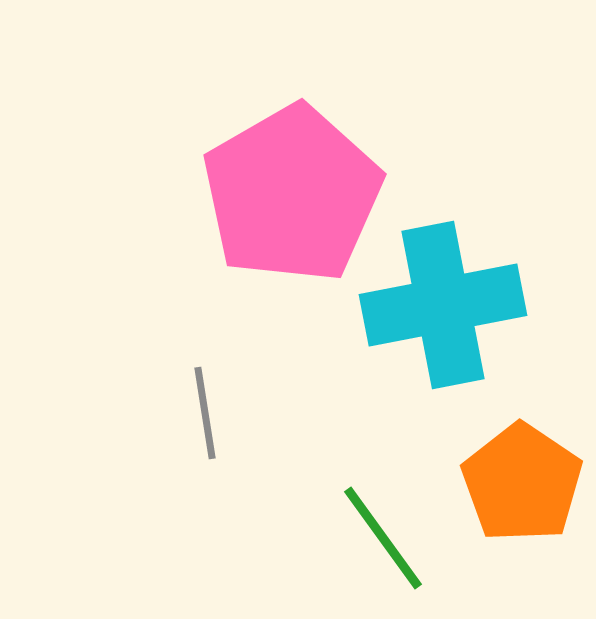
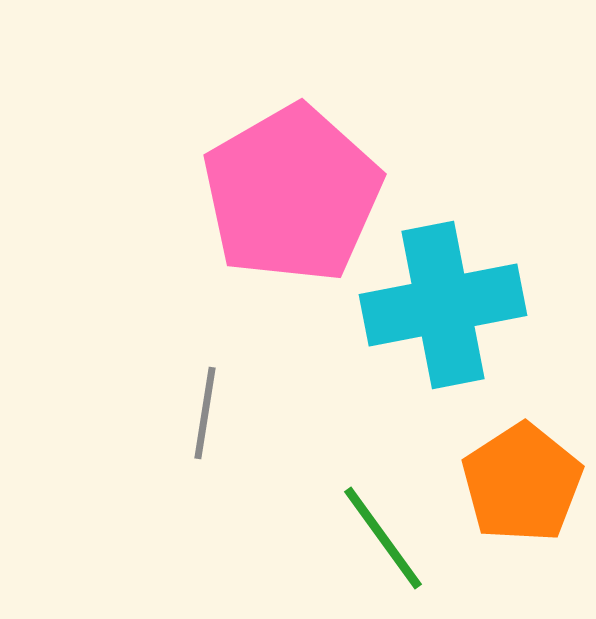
gray line: rotated 18 degrees clockwise
orange pentagon: rotated 5 degrees clockwise
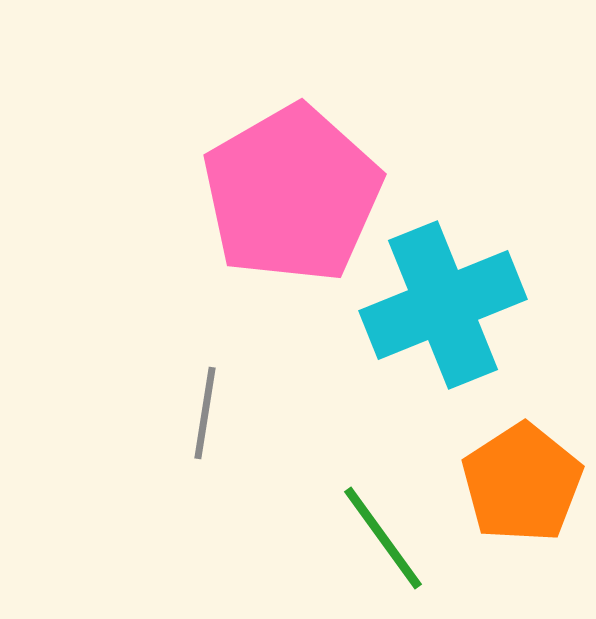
cyan cross: rotated 11 degrees counterclockwise
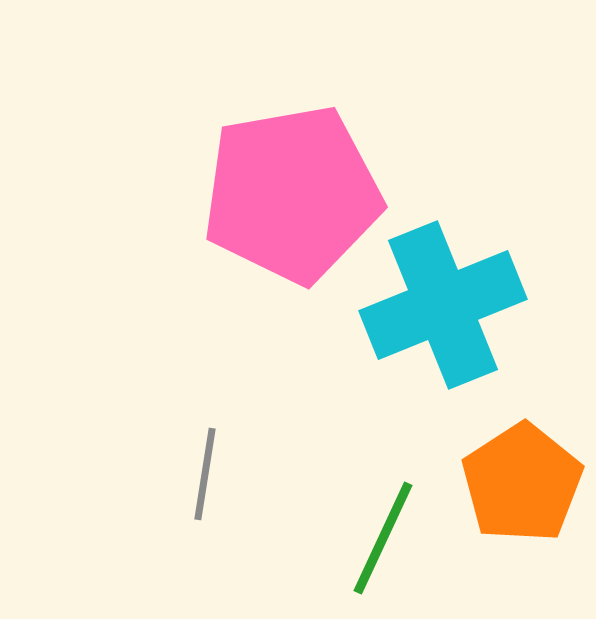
pink pentagon: rotated 20 degrees clockwise
gray line: moved 61 px down
green line: rotated 61 degrees clockwise
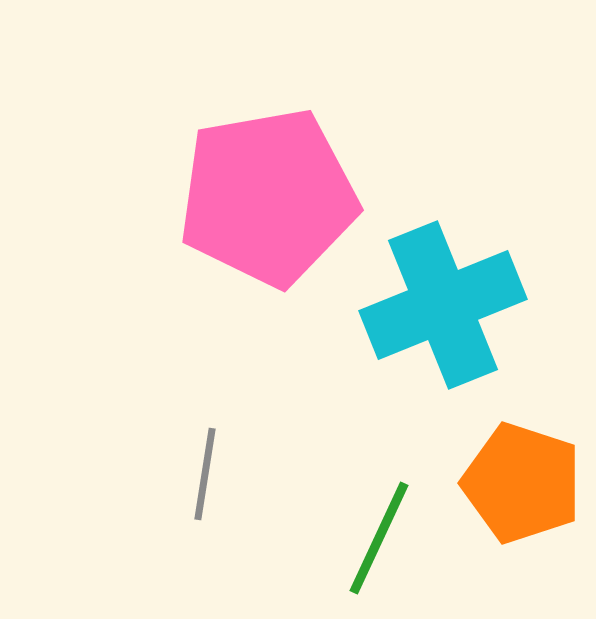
pink pentagon: moved 24 px left, 3 px down
orange pentagon: rotated 21 degrees counterclockwise
green line: moved 4 px left
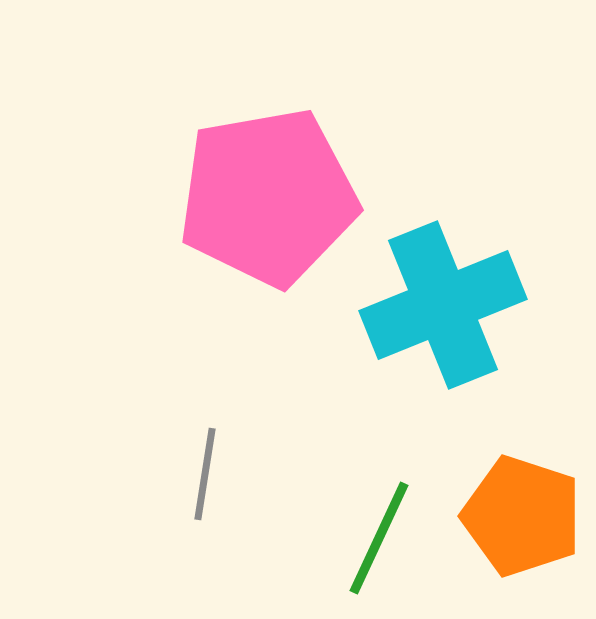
orange pentagon: moved 33 px down
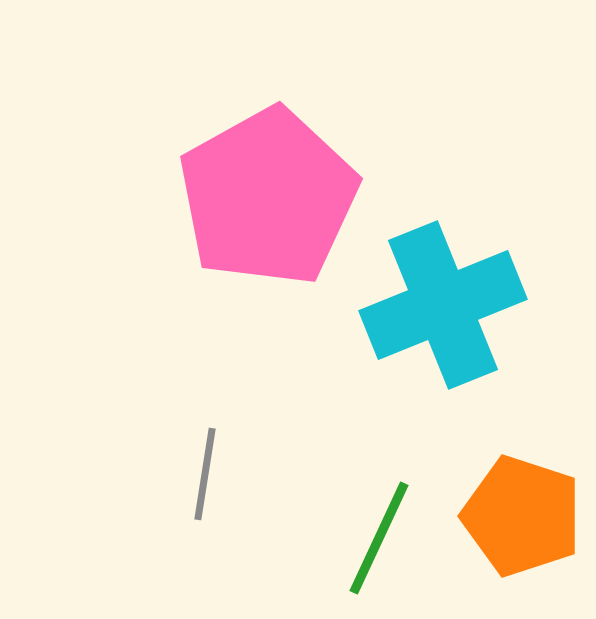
pink pentagon: rotated 19 degrees counterclockwise
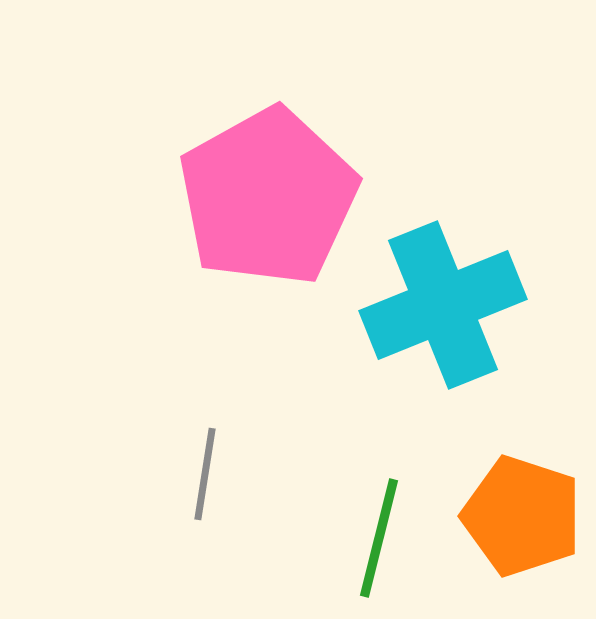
green line: rotated 11 degrees counterclockwise
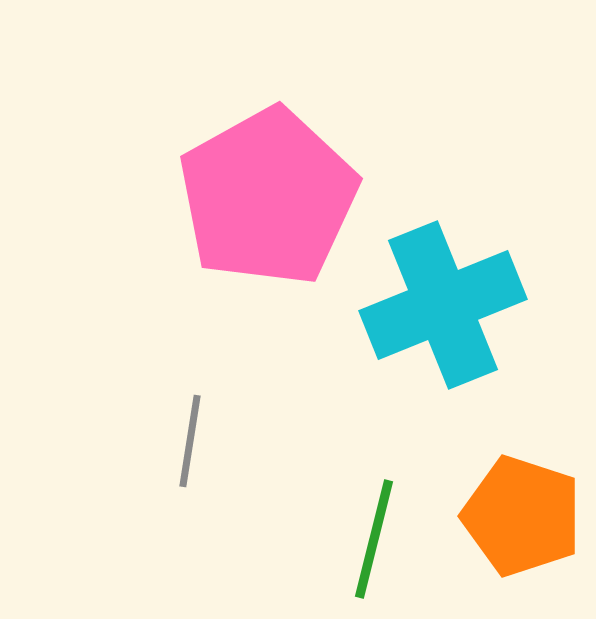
gray line: moved 15 px left, 33 px up
green line: moved 5 px left, 1 px down
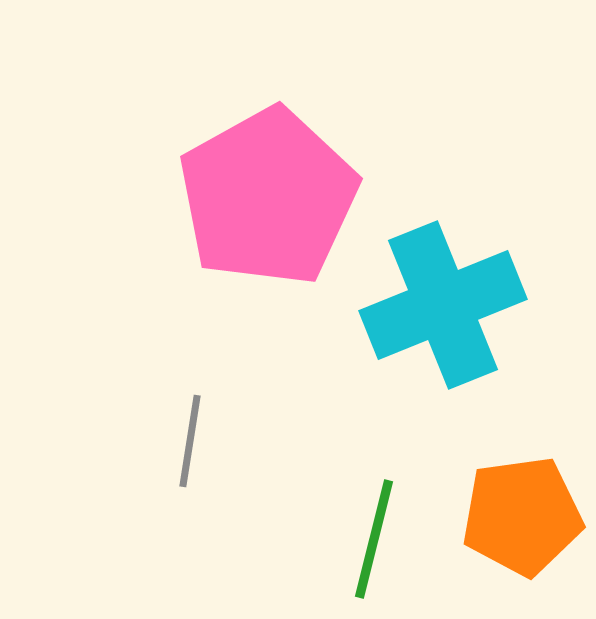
orange pentagon: rotated 26 degrees counterclockwise
